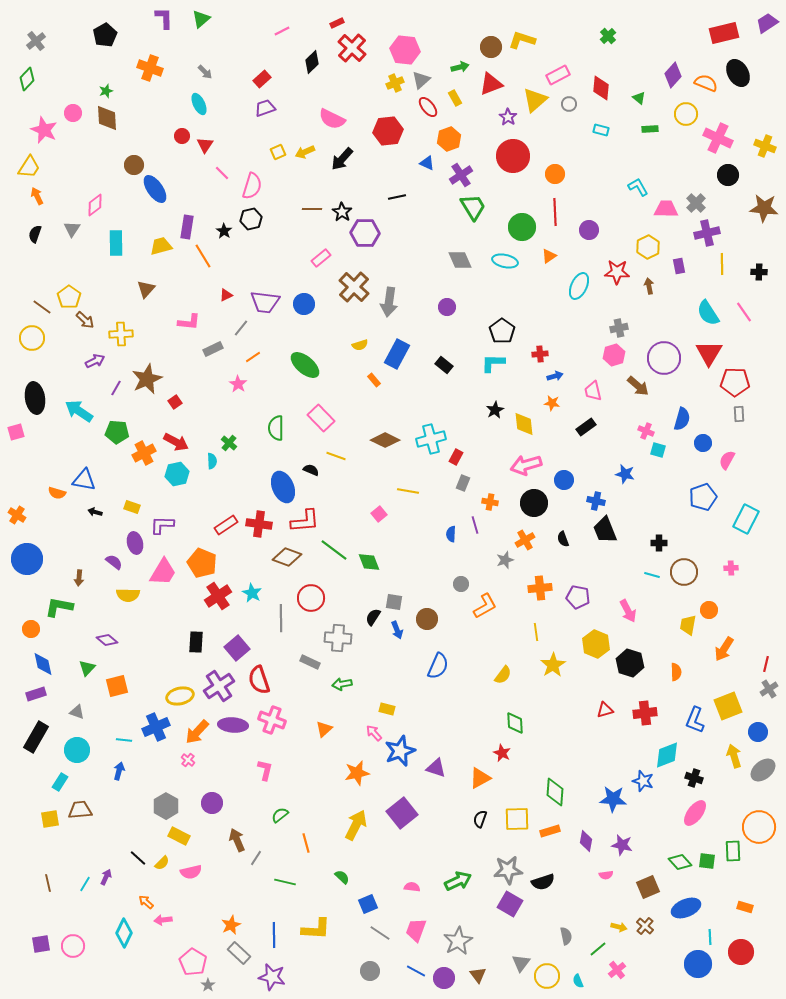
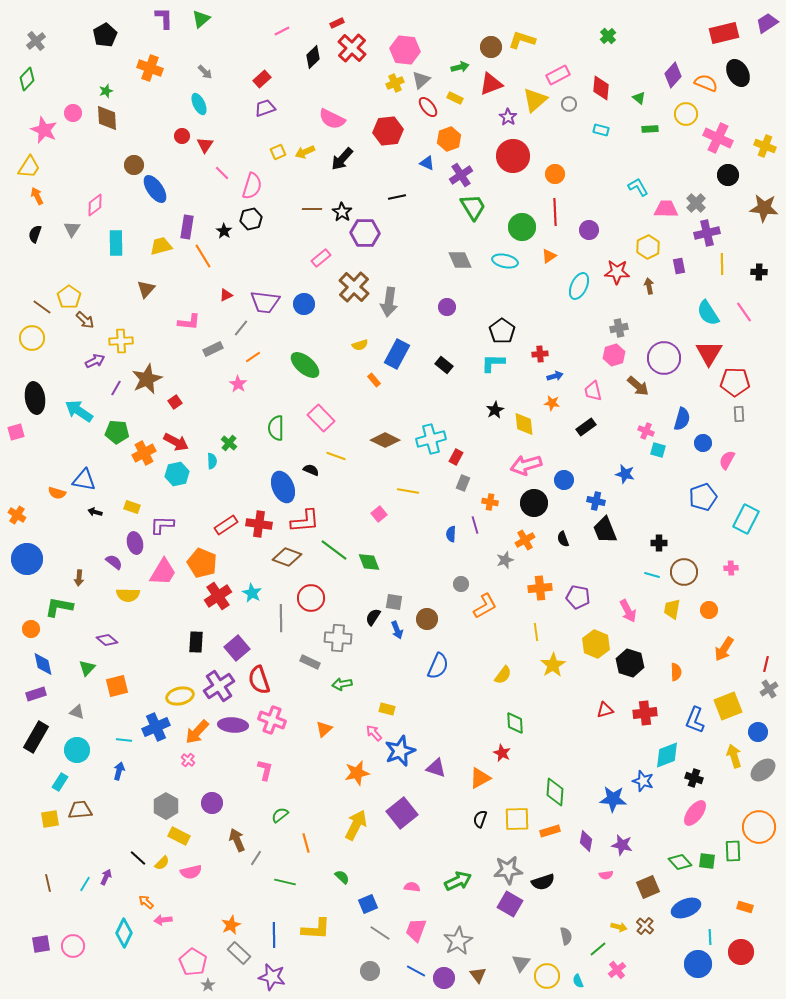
black diamond at (312, 62): moved 1 px right, 5 px up
yellow rectangle at (455, 98): rotated 35 degrees counterclockwise
yellow cross at (121, 334): moved 7 px down
yellow trapezoid at (688, 625): moved 16 px left, 16 px up
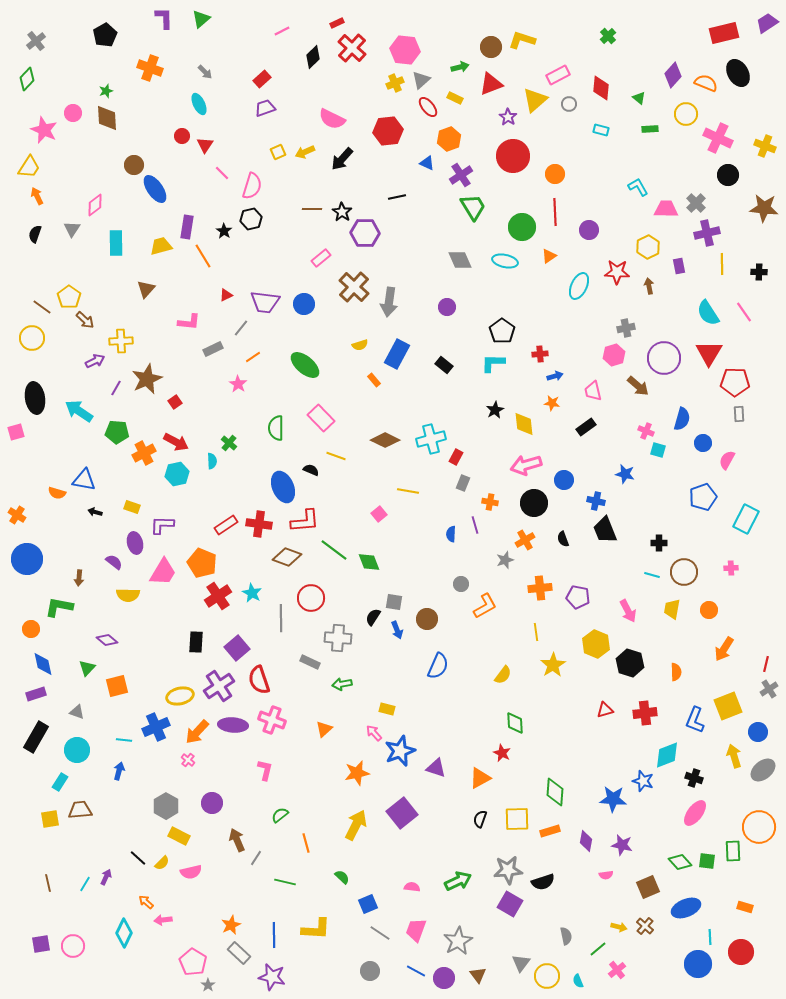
gray cross at (619, 328): moved 7 px right
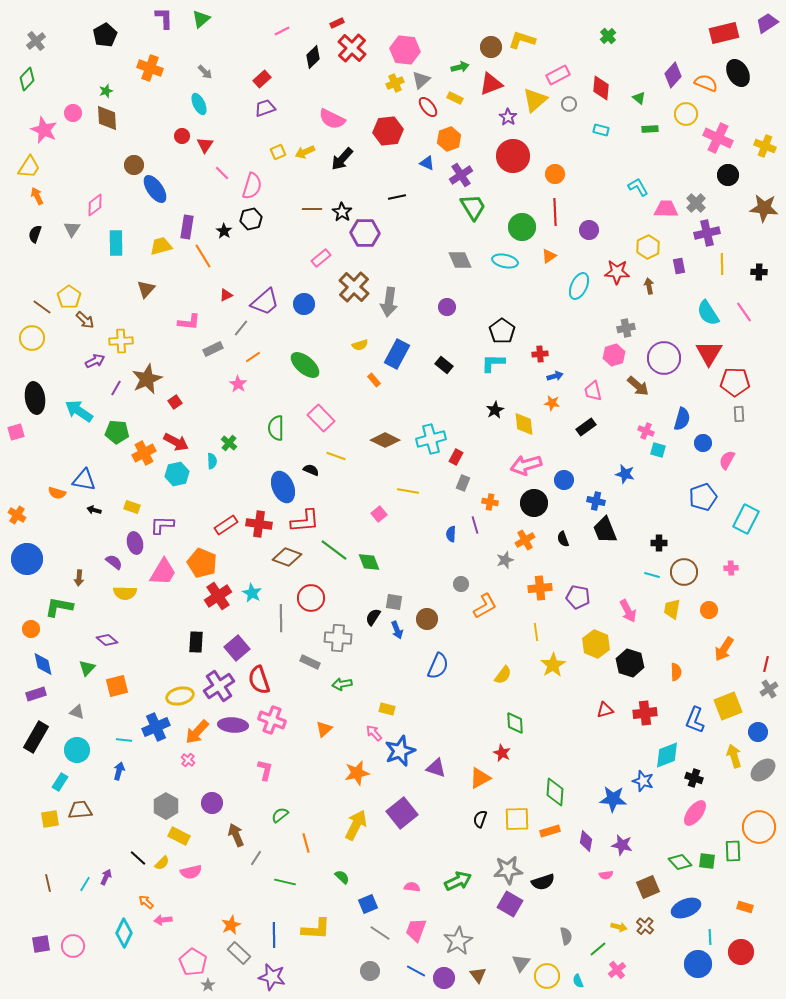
purple trapezoid at (265, 302): rotated 48 degrees counterclockwise
black arrow at (95, 512): moved 1 px left, 2 px up
yellow semicircle at (128, 595): moved 3 px left, 2 px up
brown arrow at (237, 840): moved 1 px left, 5 px up
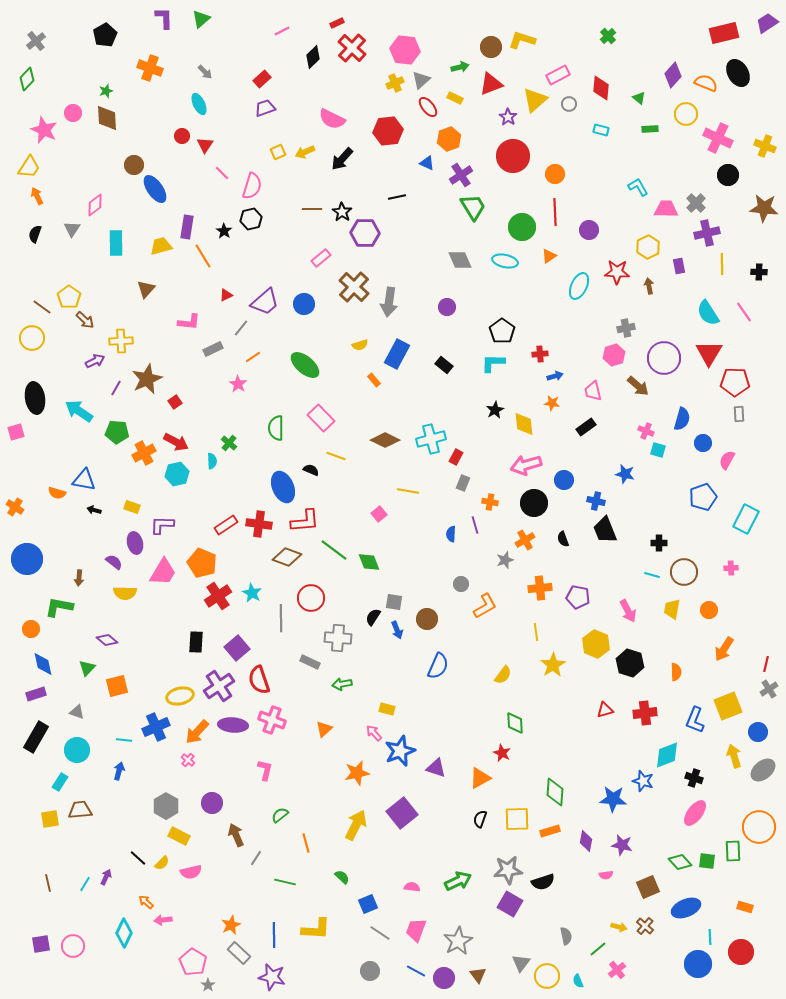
orange cross at (17, 515): moved 2 px left, 8 px up
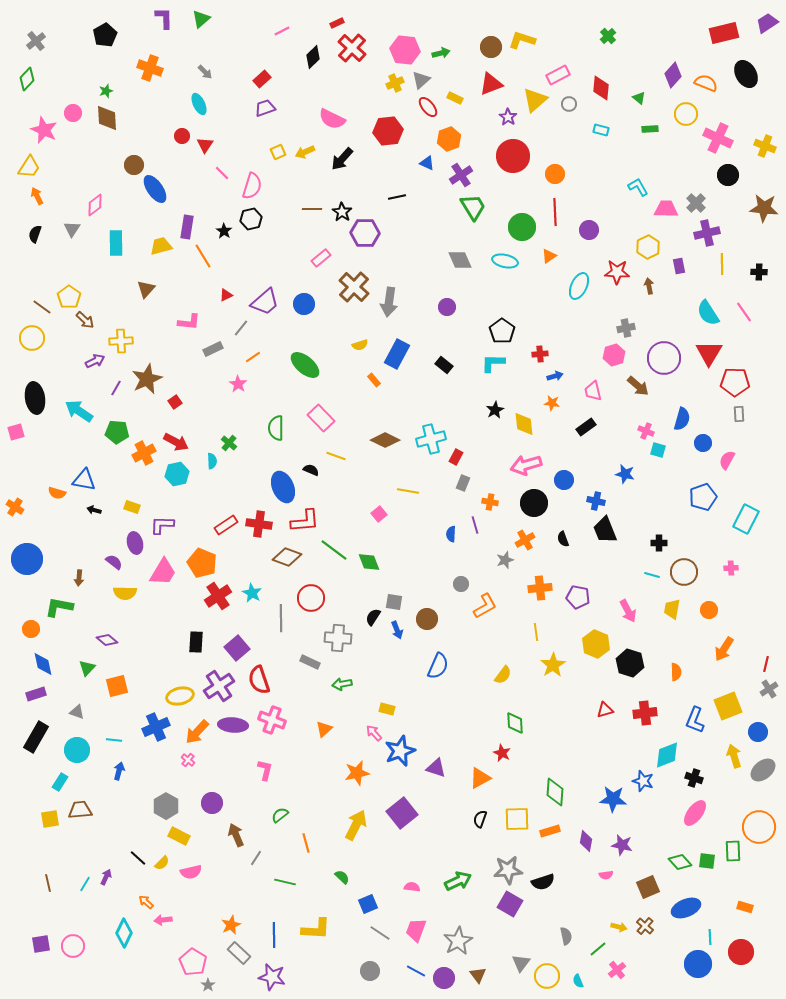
green arrow at (460, 67): moved 19 px left, 14 px up
black ellipse at (738, 73): moved 8 px right, 1 px down
cyan line at (124, 740): moved 10 px left
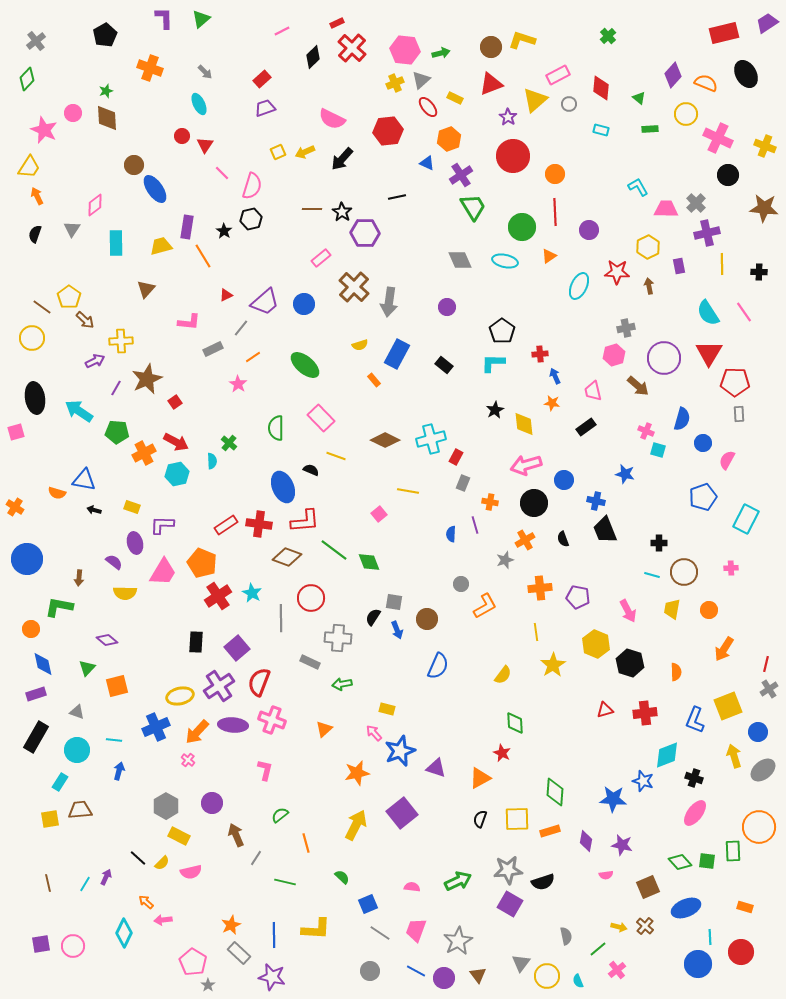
blue arrow at (555, 376): rotated 98 degrees counterclockwise
red semicircle at (259, 680): moved 2 px down; rotated 40 degrees clockwise
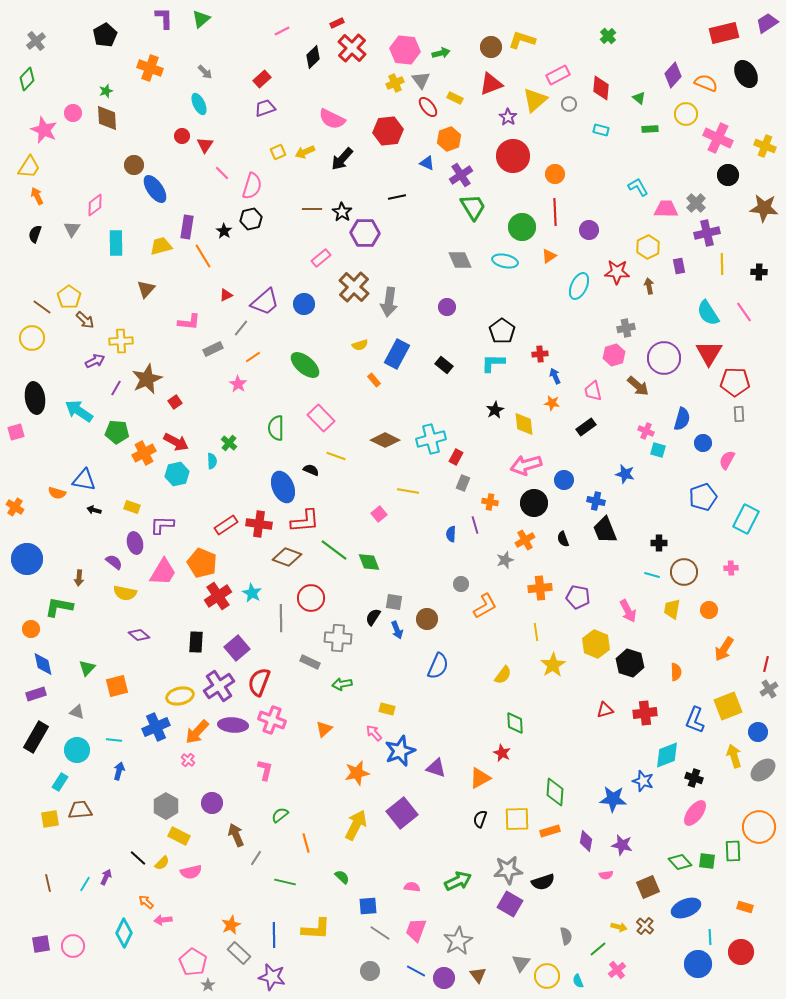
gray triangle at (421, 80): rotated 24 degrees counterclockwise
yellow semicircle at (125, 593): rotated 10 degrees clockwise
purple diamond at (107, 640): moved 32 px right, 5 px up
blue square at (368, 904): moved 2 px down; rotated 18 degrees clockwise
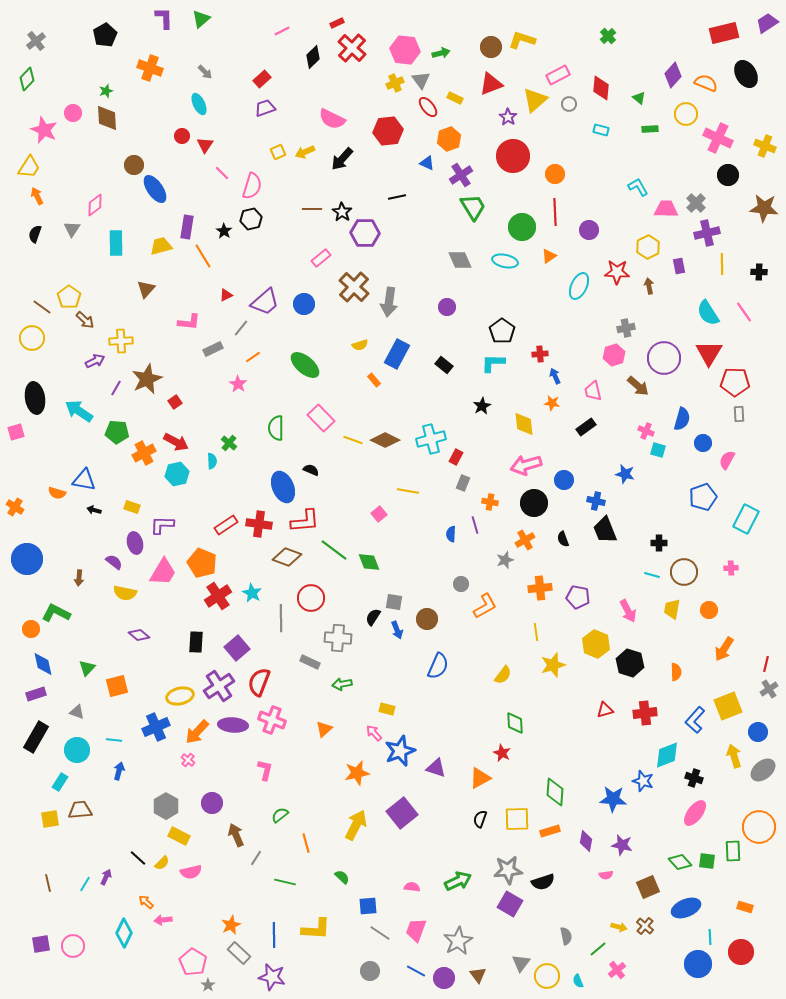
black star at (495, 410): moved 13 px left, 4 px up
yellow line at (336, 456): moved 17 px right, 16 px up
green L-shape at (59, 607): moved 3 px left, 6 px down; rotated 16 degrees clockwise
yellow star at (553, 665): rotated 15 degrees clockwise
blue L-shape at (695, 720): rotated 20 degrees clockwise
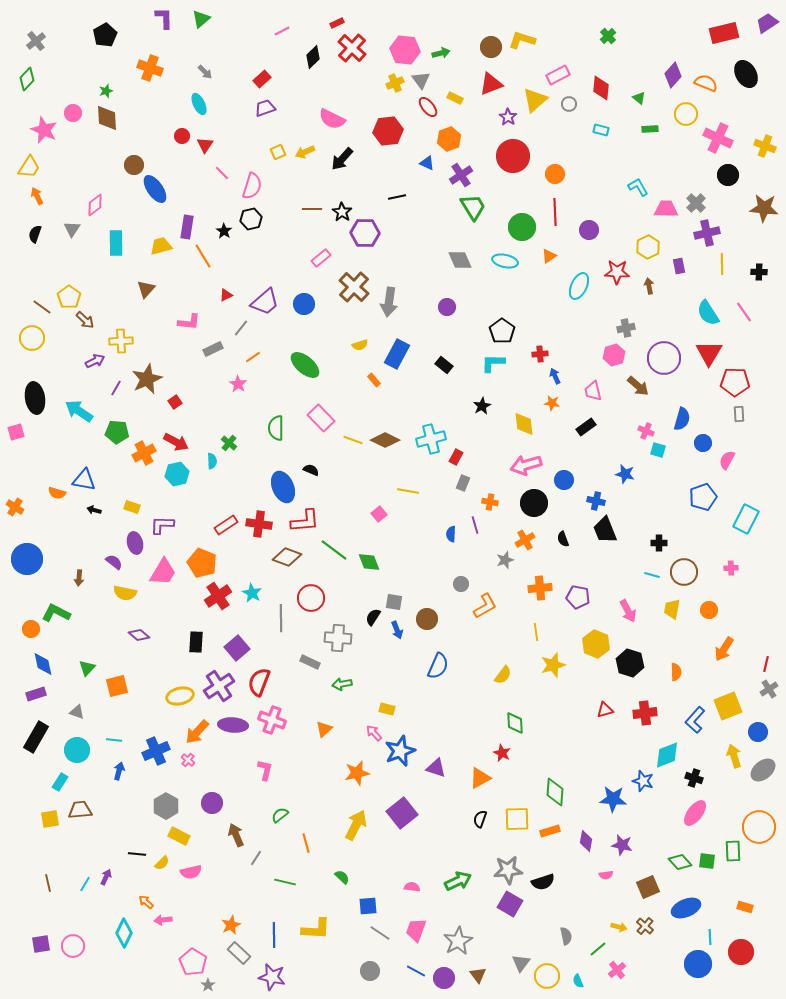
blue cross at (156, 727): moved 24 px down
black line at (138, 858): moved 1 px left, 4 px up; rotated 36 degrees counterclockwise
